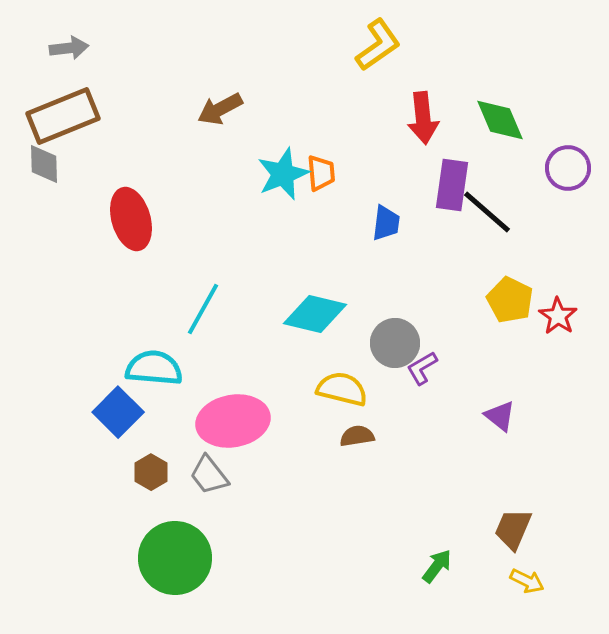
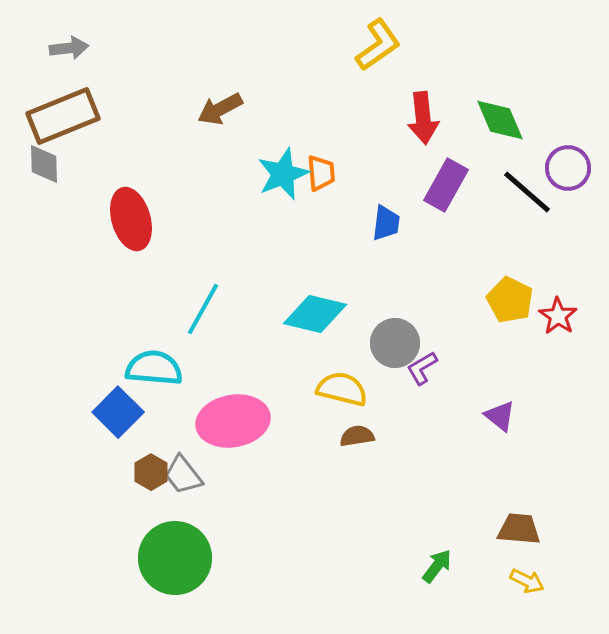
purple rectangle: moved 6 px left; rotated 21 degrees clockwise
black line: moved 40 px right, 20 px up
gray trapezoid: moved 26 px left
brown trapezoid: moved 6 px right; rotated 72 degrees clockwise
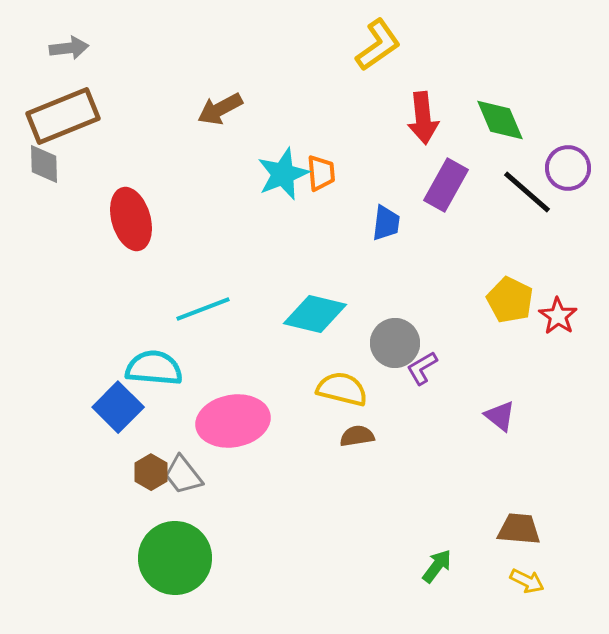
cyan line: rotated 40 degrees clockwise
blue square: moved 5 px up
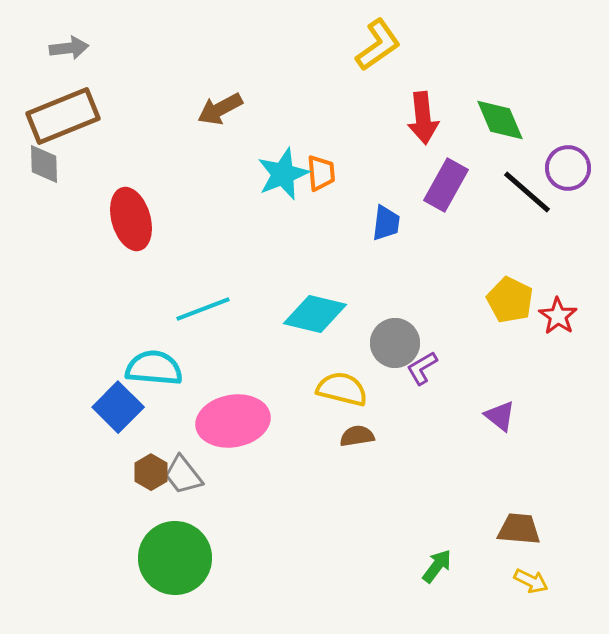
yellow arrow: moved 4 px right
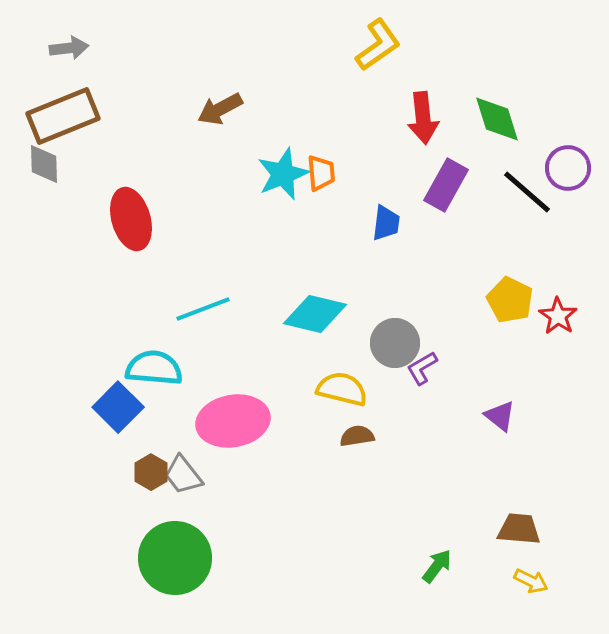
green diamond: moved 3 px left, 1 px up; rotated 6 degrees clockwise
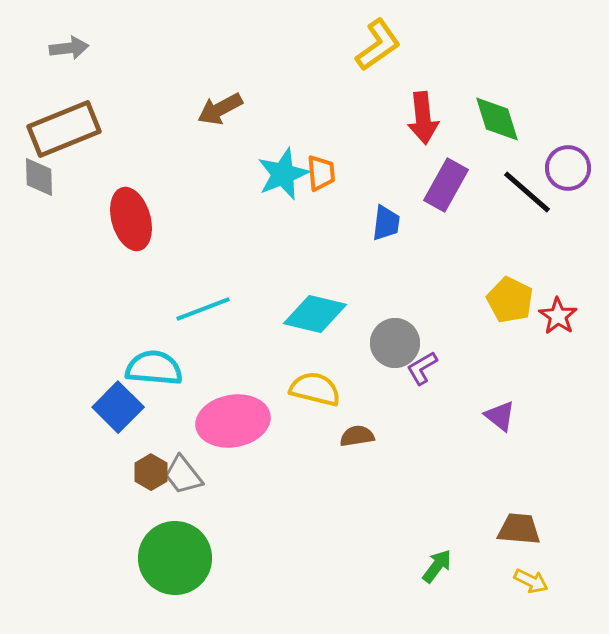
brown rectangle: moved 1 px right, 13 px down
gray diamond: moved 5 px left, 13 px down
yellow semicircle: moved 27 px left
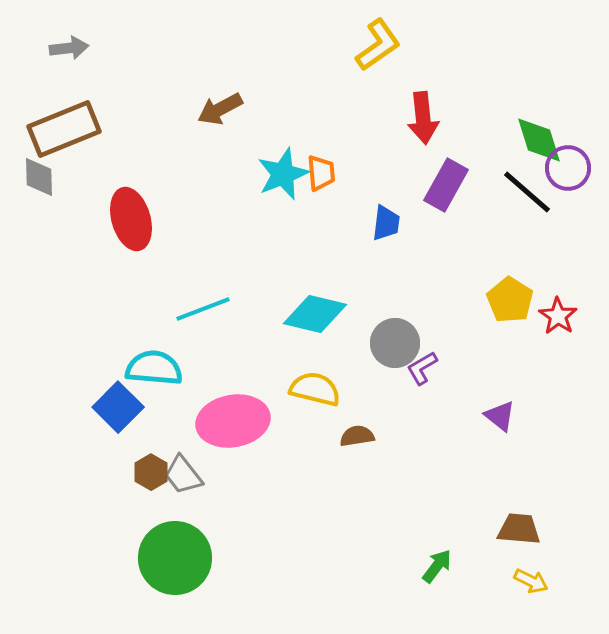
green diamond: moved 42 px right, 21 px down
yellow pentagon: rotated 6 degrees clockwise
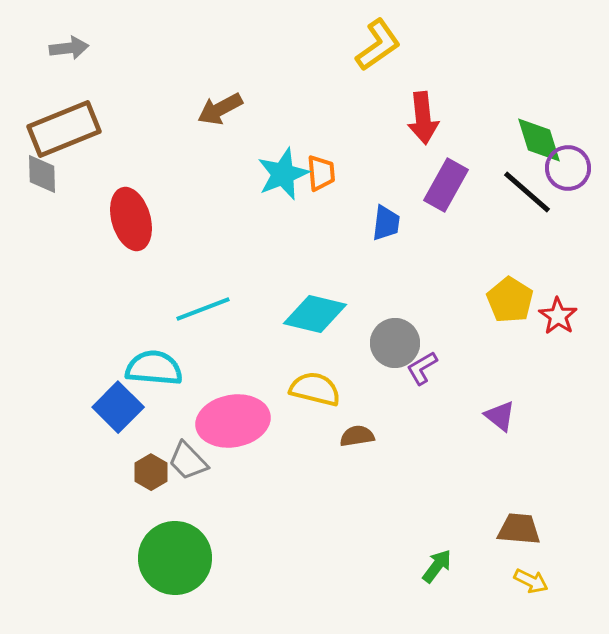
gray diamond: moved 3 px right, 3 px up
gray trapezoid: moved 5 px right, 14 px up; rotated 6 degrees counterclockwise
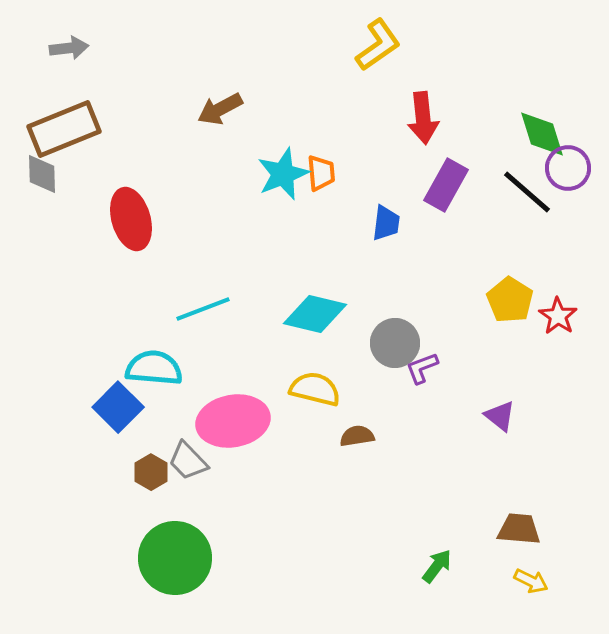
green diamond: moved 3 px right, 6 px up
purple L-shape: rotated 9 degrees clockwise
